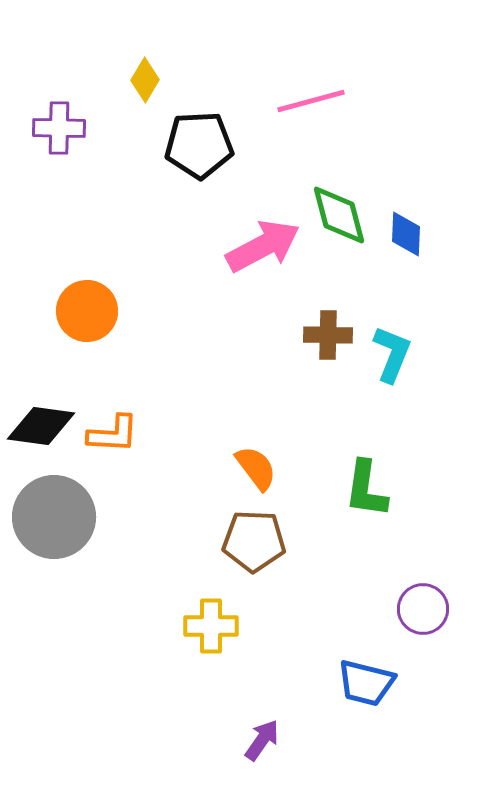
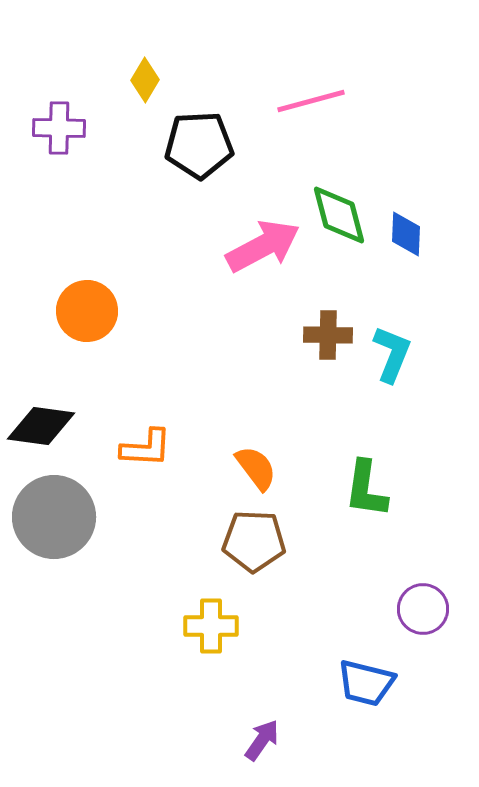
orange L-shape: moved 33 px right, 14 px down
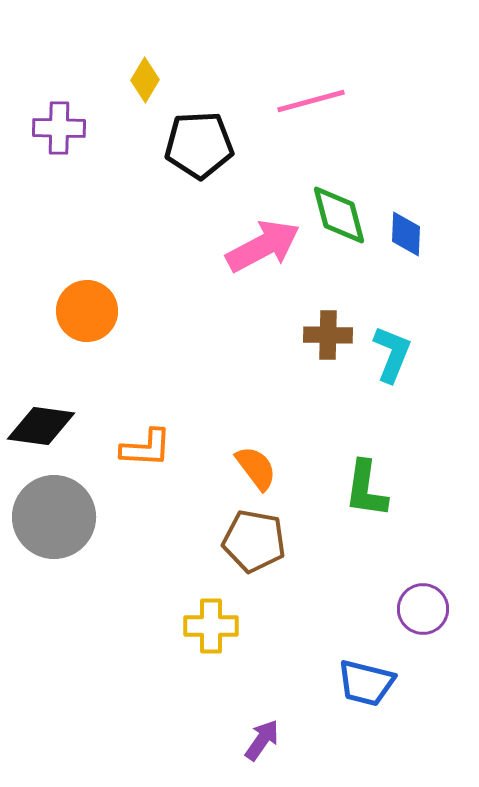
brown pentagon: rotated 8 degrees clockwise
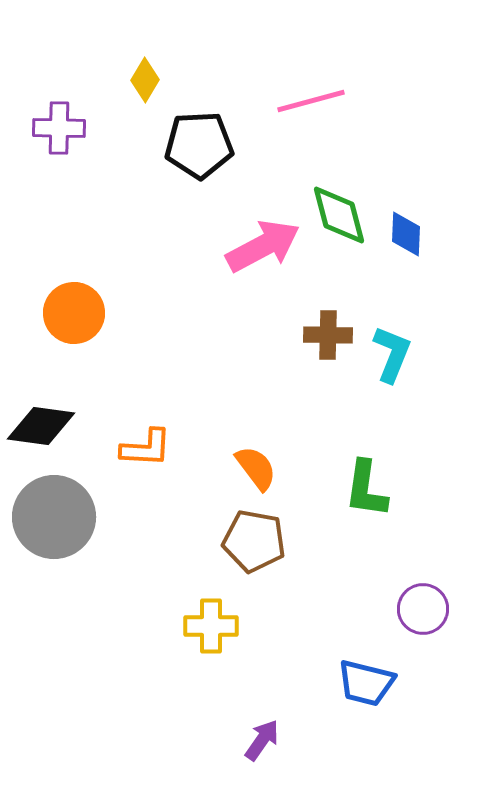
orange circle: moved 13 px left, 2 px down
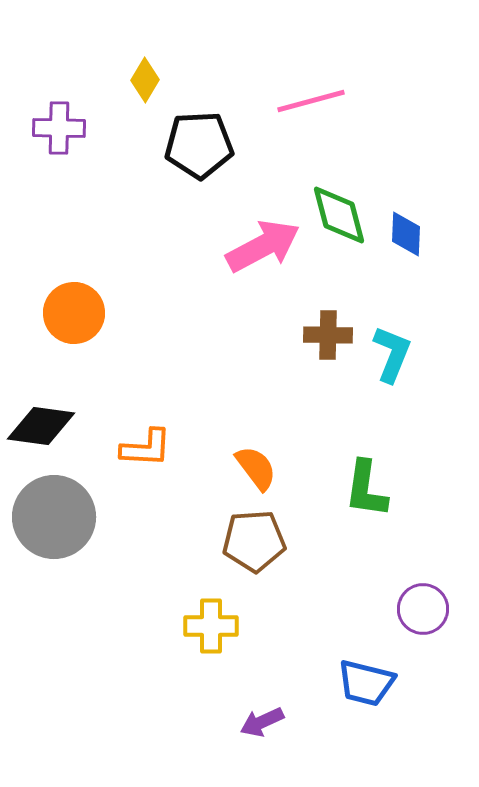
brown pentagon: rotated 14 degrees counterclockwise
purple arrow: moved 18 px up; rotated 150 degrees counterclockwise
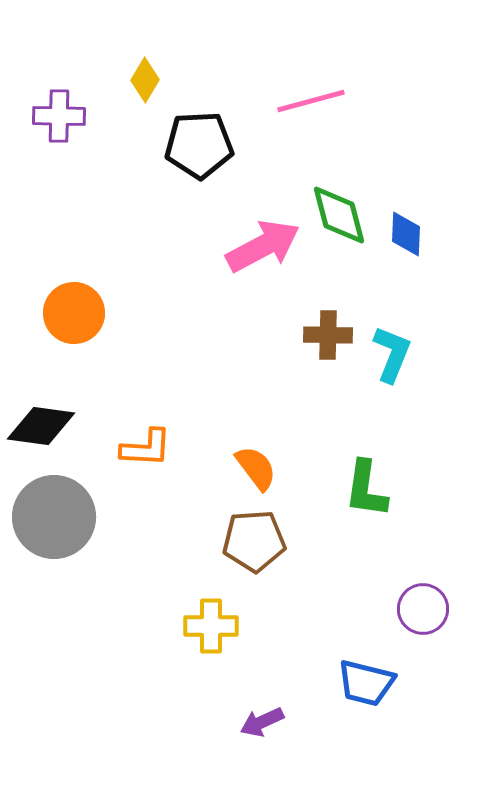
purple cross: moved 12 px up
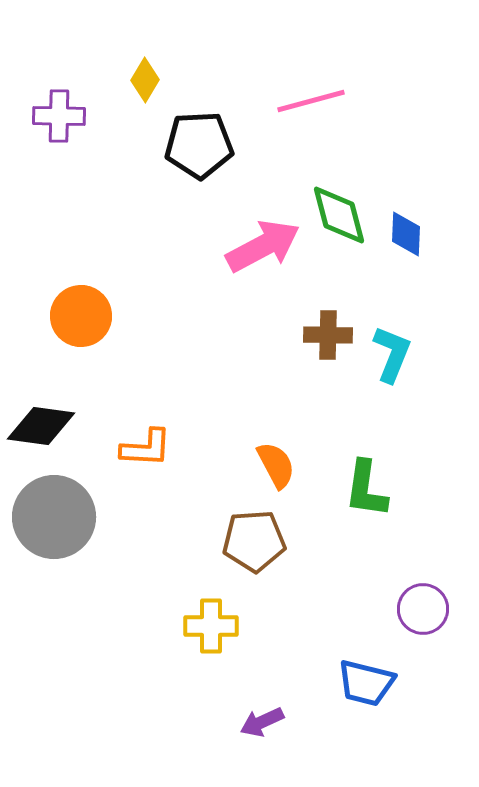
orange circle: moved 7 px right, 3 px down
orange semicircle: moved 20 px right, 3 px up; rotated 9 degrees clockwise
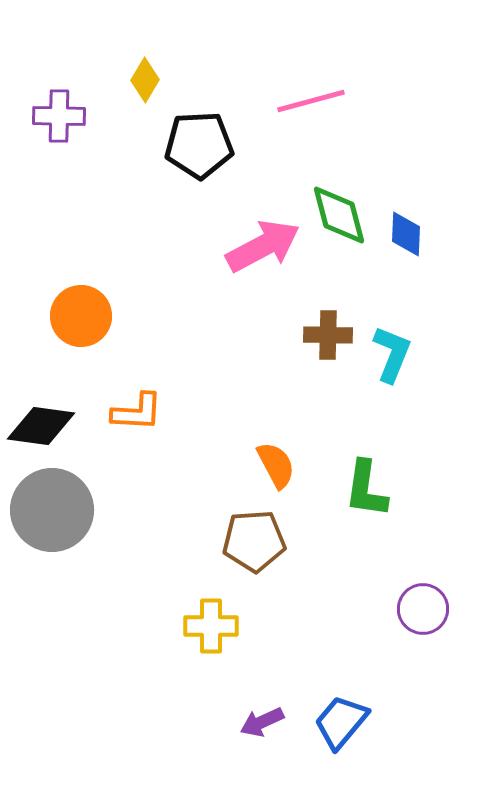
orange L-shape: moved 9 px left, 36 px up
gray circle: moved 2 px left, 7 px up
blue trapezoid: moved 25 px left, 39 px down; rotated 116 degrees clockwise
